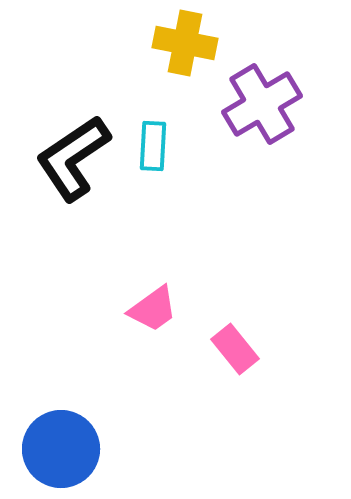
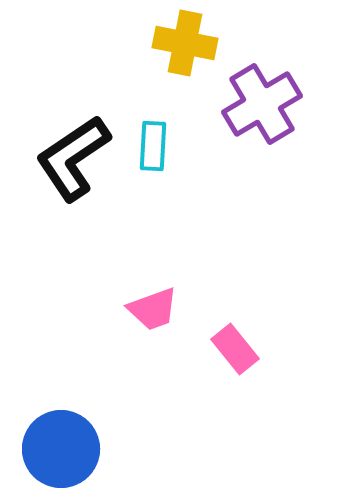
pink trapezoid: rotated 16 degrees clockwise
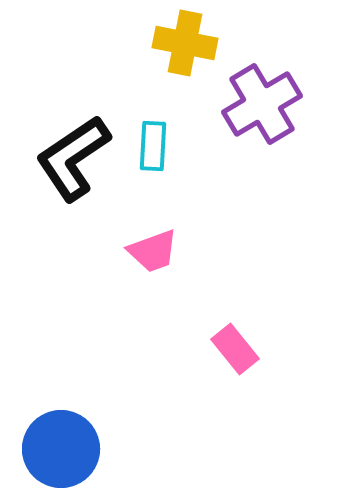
pink trapezoid: moved 58 px up
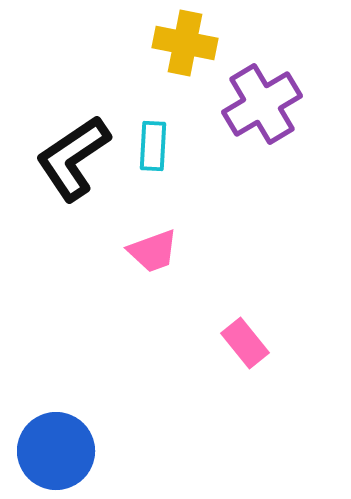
pink rectangle: moved 10 px right, 6 px up
blue circle: moved 5 px left, 2 px down
